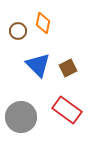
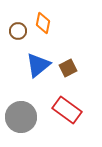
blue triangle: rotated 36 degrees clockwise
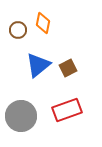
brown circle: moved 1 px up
red rectangle: rotated 56 degrees counterclockwise
gray circle: moved 1 px up
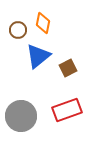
blue triangle: moved 9 px up
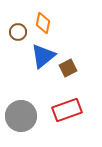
brown circle: moved 2 px down
blue triangle: moved 5 px right
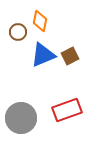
orange diamond: moved 3 px left, 2 px up
blue triangle: moved 1 px up; rotated 16 degrees clockwise
brown square: moved 2 px right, 12 px up
gray circle: moved 2 px down
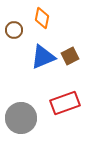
orange diamond: moved 2 px right, 3 px up
brown circle: moved 4 px left, 2 px up
blue triangle: moved 2 px down
red rectangle: moved 2 px left, 7 px up
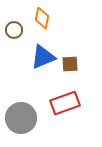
brown square: moved 8 px down; rotated 24 degrees clockwise
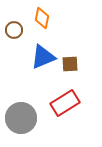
red rectangle: rotated 12 degrees counterclockwise
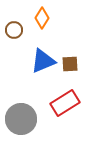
orange diamond: rotated 20 degrees clockwise
blue triangle: moved 4 px down
gray circle: moved 1 px down
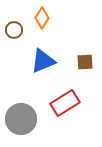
brown square: moved 15 px right, 2 px up
